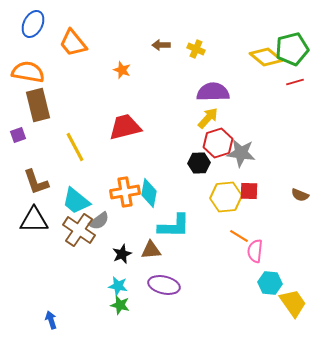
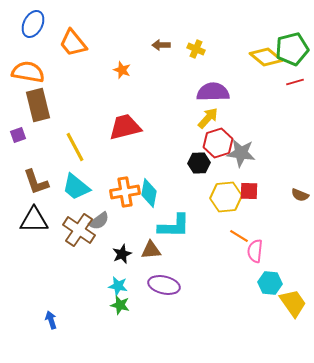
cyan trapezoid: moved 14 px up
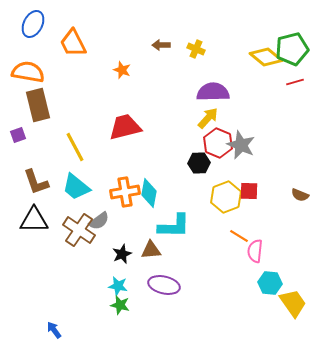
orange trapezoid: rotated 12 degrees clockwise
red hexagon: rotated 20 degrees counterclockwise
gray star: moved 8 px up; rotated 16 degrees clockwise
yellow hexagon: rotated 16 degrees counterclockwise
blue arrow: moved 3 px right, 10 px down; rotated 18 degrees counterclockwise
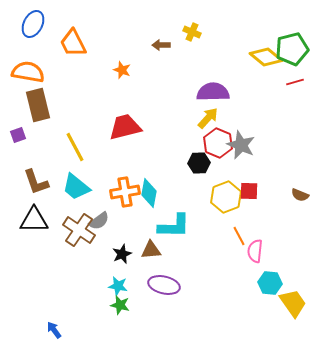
yellow cross: moved 4 px left, 17 px up
orange line: rotated 30 degrees clockwise
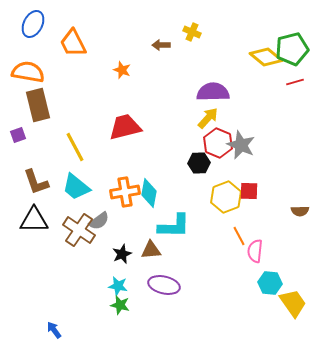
brown semicircle: moved 16 px down; rotated 24 degrees counterclockwise
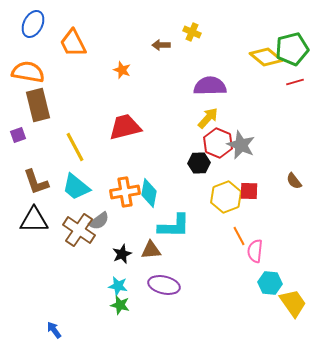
purple semicircle: moved 3 px left, 6 px up
brown semicircle: moved 6 px left, 30 px up; rotated 54 degrees clockwise
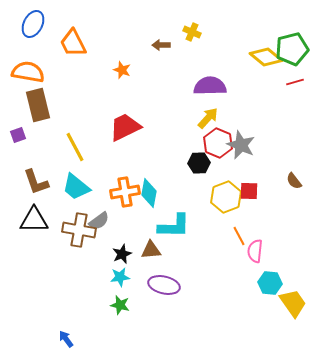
red trapezoid: rotated 12 degrees counterclockwise
brown cross: rotated 24 degrees counterclockwise
cyan star: moved 2 px right, 9 px up; rotated 18 degrees counterclockwise
blue arrow: moved 12 px right, 9 px down
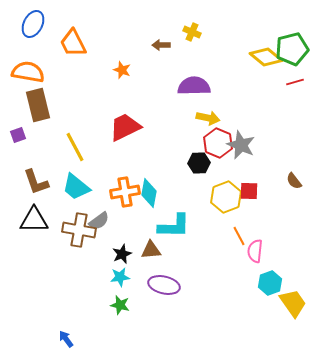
purple semicircle: moved 16 px left
yellow arrow: rotated 60 degrees clockwise
cyan hexagon: rotated 25 degrees counterclockwise
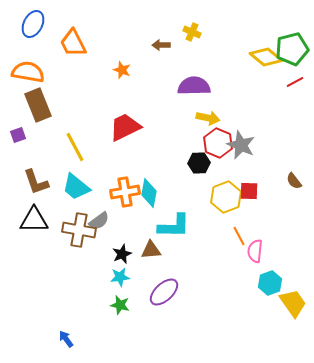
red line: rotated 12 degrees counterclockwise
brown rectangle: rotated 8 degrees counterclockwise
purple ellipse: moved 7 px down; rotated 56 degrees counterclockwise
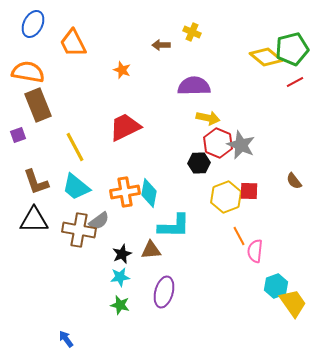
cyan hexagon: moved 6 px right, 3 px down
purple ellipse: rotated 32 degrees counterclockwise
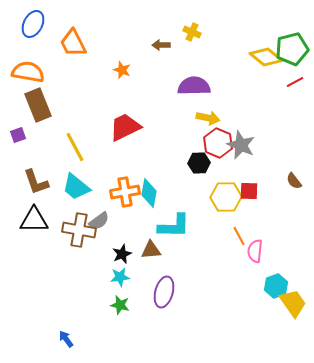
yellow hexagon: rotated 20 degrees clockwise
